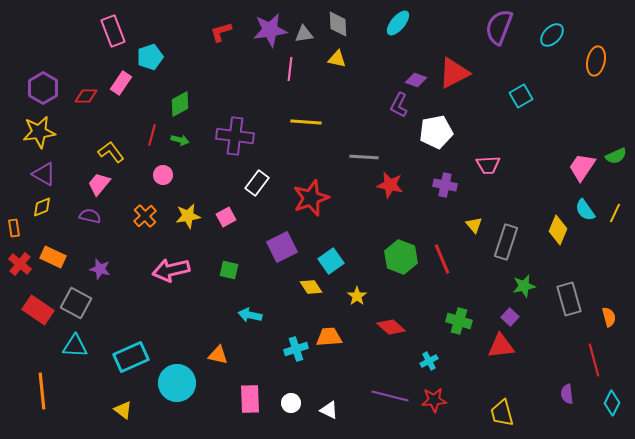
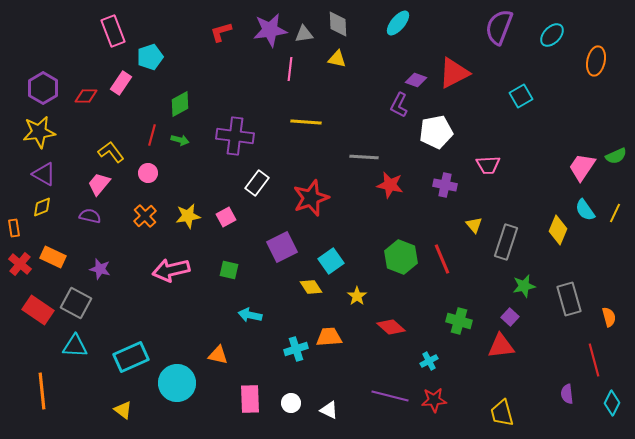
pink circle at (163, 175): moved 15 px left, 2 px up
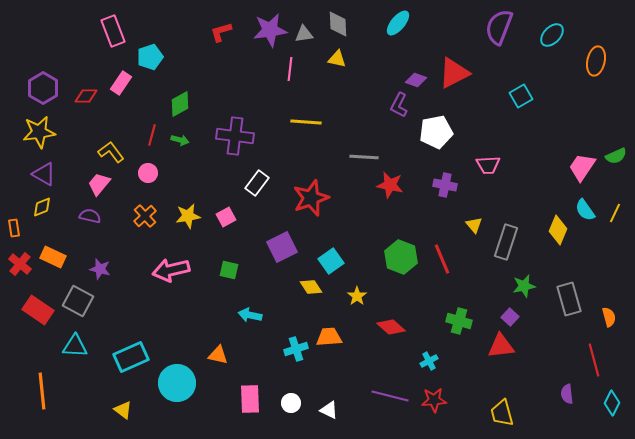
gray square at (76, 303): moved 2 px right, 2 px up
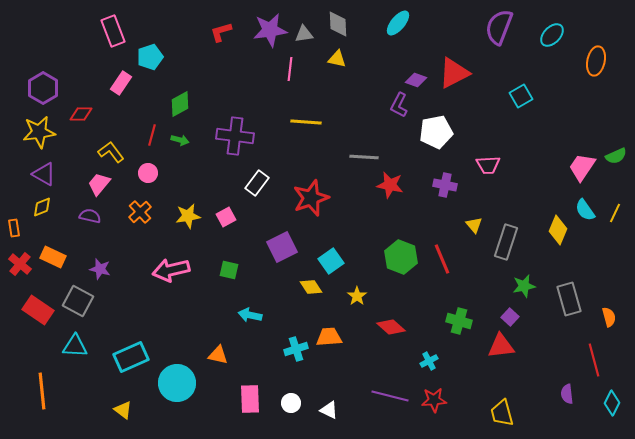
red diamond at (86, 96): moved 5 px left, 18 px down
orange cross at (145, 216): moved 5 px left, 4 px up
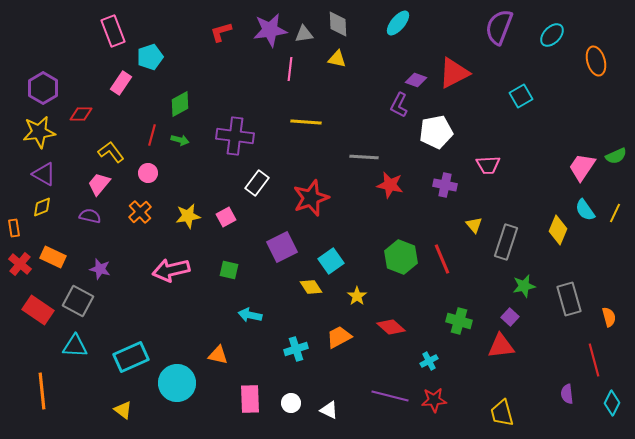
orange ellipse at (596, 61): rotated 28 degrees counterclockwise
orange trapezoid at (329, 337): moved 10 px right; rotated 24 degrees counterclockwise
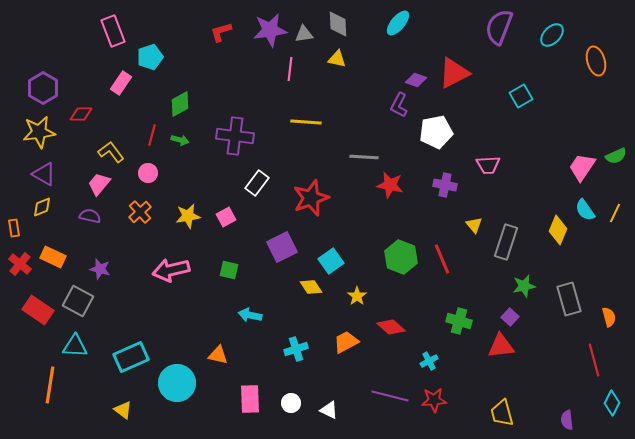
orange trapezoid at (339, 337): moved 7 px right, 5 px down
orange line at (42, 391): moved 8 px right, 6 px up; rotated 15 degrees clockwise
purple semicircle at (567, 394): moved 26 px down
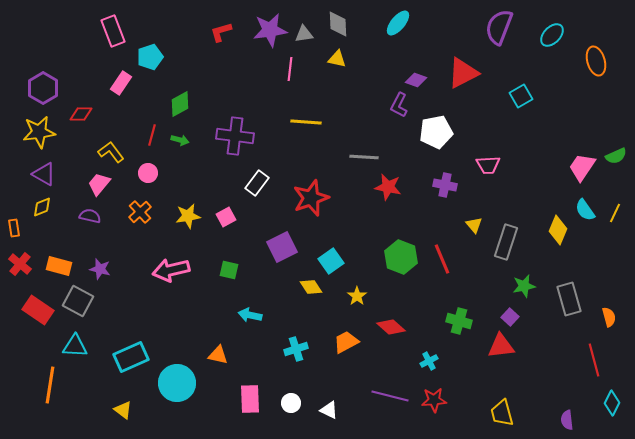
red triangle at (454, 73): moved 9 px right
red star at (390, 185): moved 2 px left, 2 px down
orange rectangle at (53, 257): moved 6 px right, 9 px down; rotated 10 degrees counterclockwise
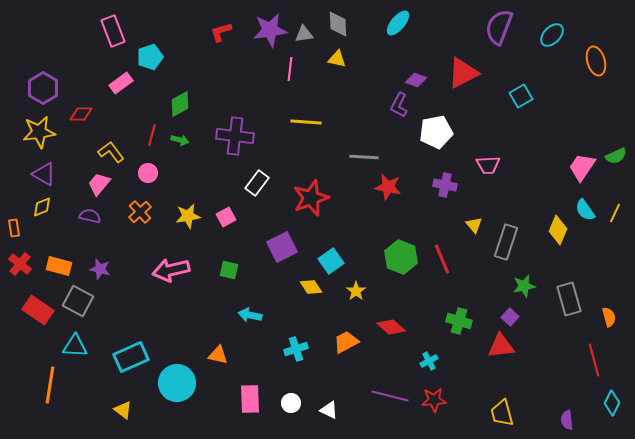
pink rectangle at (121, 83): rotated 20 degrees clockwise
yellow star at (357, 296): moved 1 px left, 5 px up
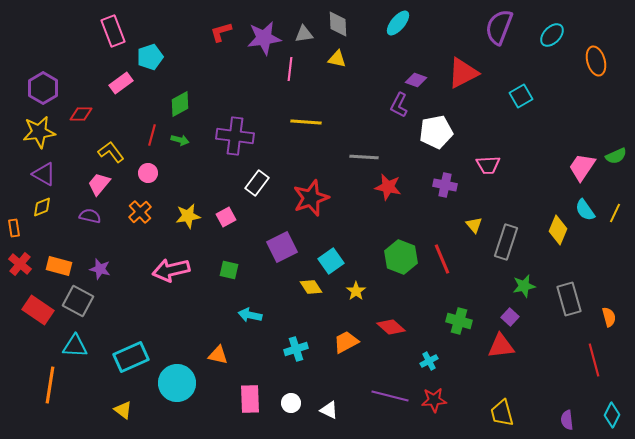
purple star at (270, 30): moved 6 px left, 8 px down
cyan diamond at (612, 403): moved 12 px down
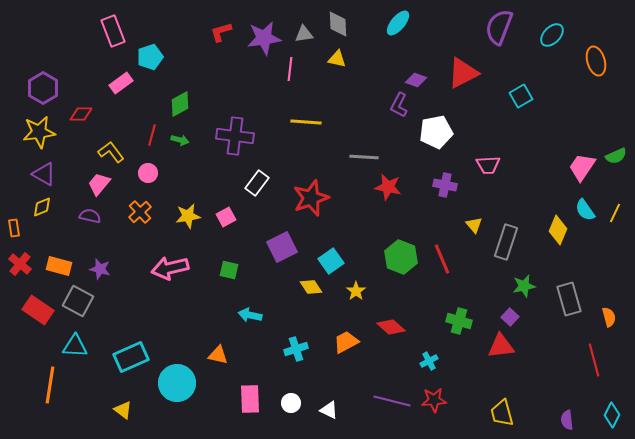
pink arrow at (171, 270): moved 1 px left, 2 px up
purple line at (390, 396): moved 2 px right, 5 px down
